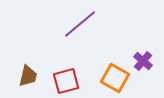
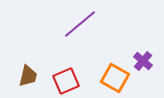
red square: rotated 8 degrees counterclockwise
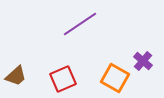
purple line: rotated 6 degrees clockwise
brown trapezoid: moved 12 px left; rotated 35 degrees clockwise
red square: moved 3 px left, 2 px up
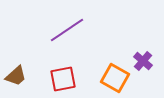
purple line: moved 13 px left, 6 px down
red square: rotated 12 degrees clockwise
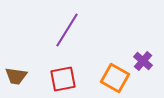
purple line: rotated 24 degrees counterclockwise
brown trapezoid: rotated 50 degrees clockwise
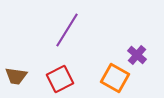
purple cross: moved 6 px left, 6 px up
red square: moved 3 px left; rotated 16 degrees counterclockwise
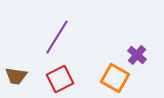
purple line: moved 10 px left, 7 px down
